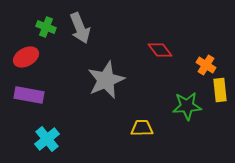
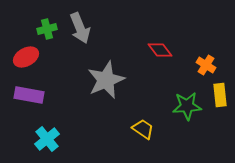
green cross: moved 1 px right, 2 px down; rotated 36 degrees counterclockwise
yellow rectangle: moved 5 px down
yellow trapezoid: moved 1 px right, 1 px down; rotated 35 degrees clockwise
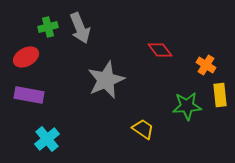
green cross: moved 1 px right, 2 px up
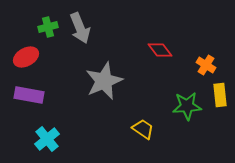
gray star: moved 2 px left, 1 px down
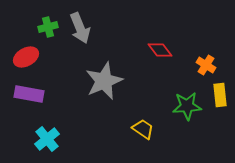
purple rectangle: moved 1 px up
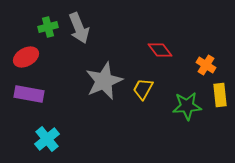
gray arrow: moved 1 px left
yellow trapezoid: moved 40 px up; rotated 95 degrees counterclockwise
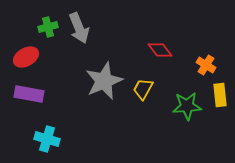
cyan cross: rotated 35 degrees counterclockwise
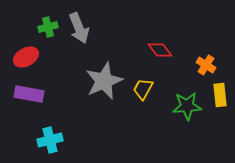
cyan cross: moved 3 px right, 1 px down; rotated 30 degrees counterclockwise
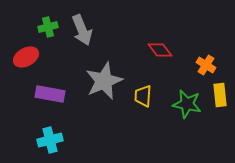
gray arrow: moved 3 px right, 2 px down
yellow trapezoid: moved 7 px down; rotated 25 degrees counterclockwise
purple rectangle: moved 21 px right
green star: moved 2 px up; rotated 16 degrees clockwise
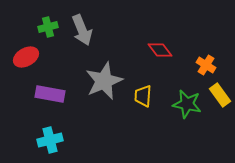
yellow rectangle: rotated 30 degrees counterclockwise
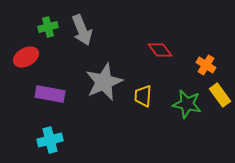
gray star: moved 1 px down
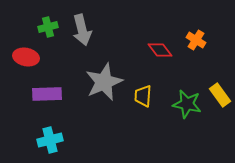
gray arrow: rotated 8 degrees clockwise
red ellipse: rotated 40 degrees clockwise
orange cross: moved 10 px left, 25 px up
purple rectangle: moved 3 px left; rotated 12 degrees counterclockwise
